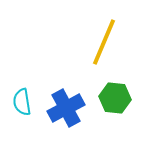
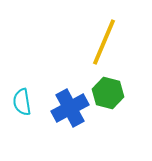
green hexagon: moved 7 px left, 5 px up; rotated 8 degrees clockwise
blue cross: moved 4 px right
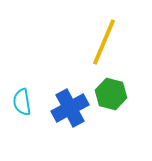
green hexagon: moved 3 px right, 1 px down
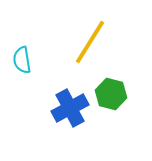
yellow line: moved 14 px left; rotated 9 degrees clockwise
cyan semicircle: moved 42 px up
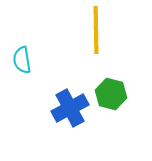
yellow line: moved 6 px right, 12 px up; rotated 33 degrees counterclockwise
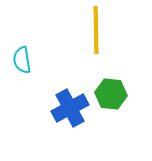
green hexagon: rotated 8 degrees counterclockwise
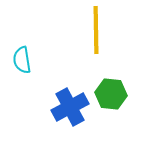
blue cross: moved 1 px up
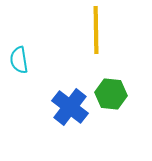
cyan semicircle: moved 3 px left
blue cross: rotated 24 degrees counterclockwise
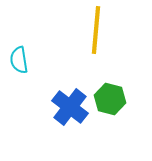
yellow line: rotated 6 degrees clockwise
green hexagon: moved 1 px left, 5 px down; rotated 8 degrees clockwise
